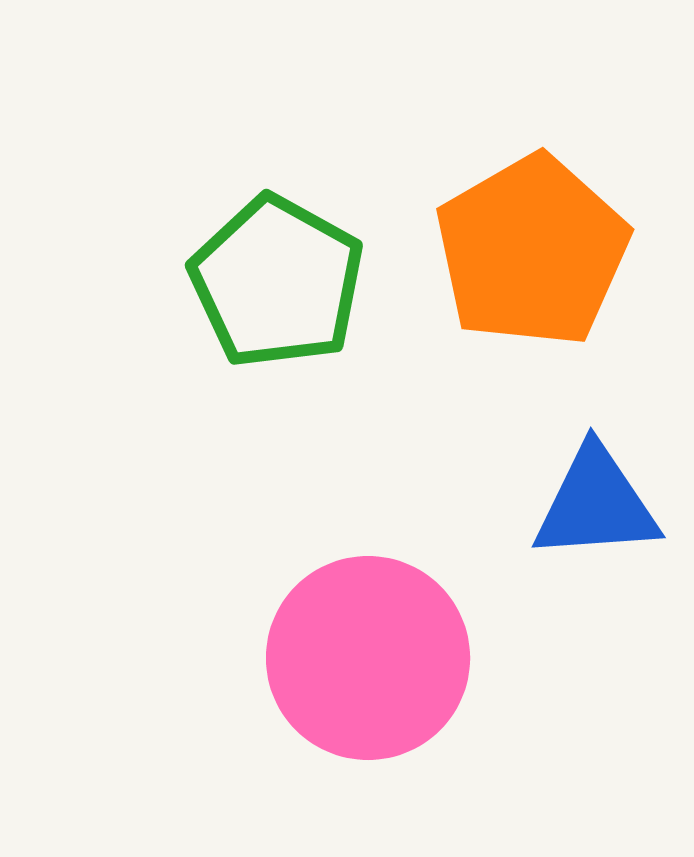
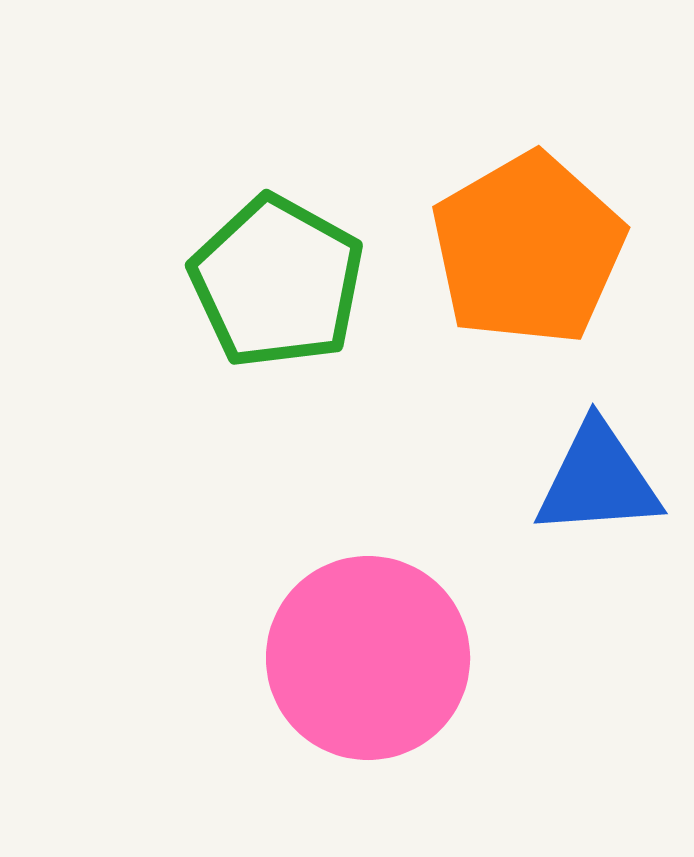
orange pentagon: moved 4 px left, 2 px up
blue triangle: moved 2 px right, 24 px up
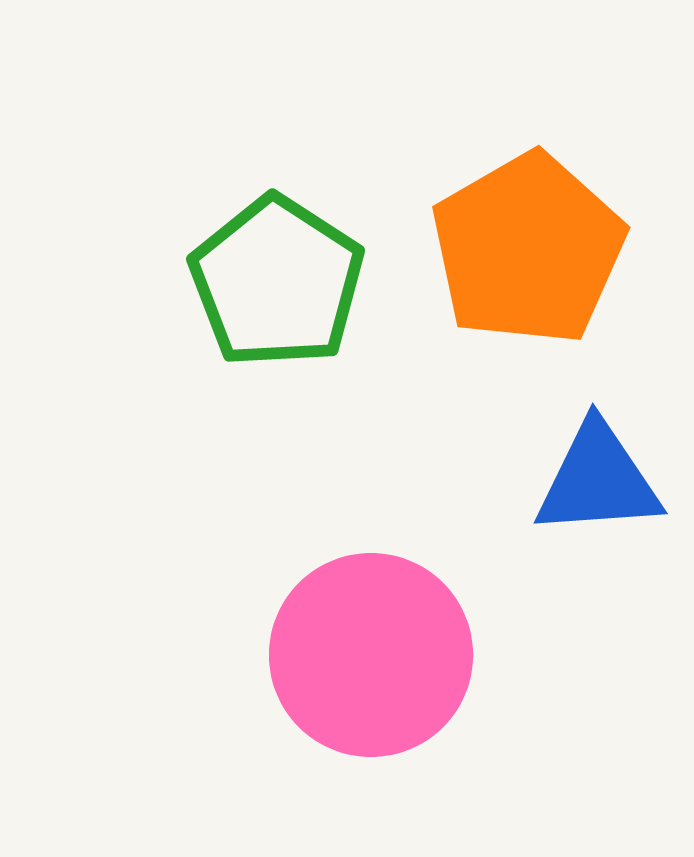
green pentagon: rotated 4 degrees clockwise
pink circle: moved 3 px right, 3 px up
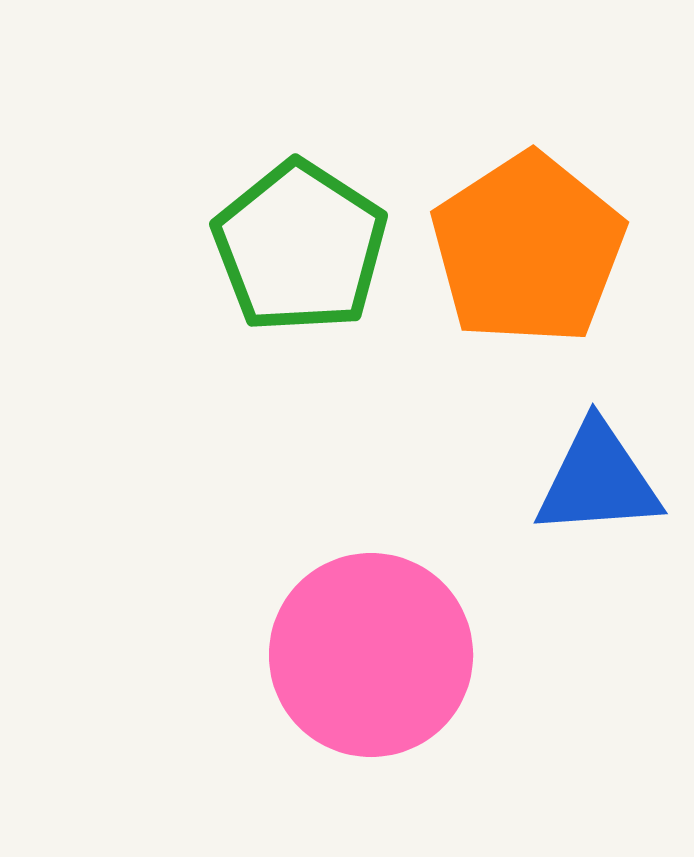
orange pentagon: rotated 3 degrees counterclockwise
green pentagon: moved 23 px right, 35 px up
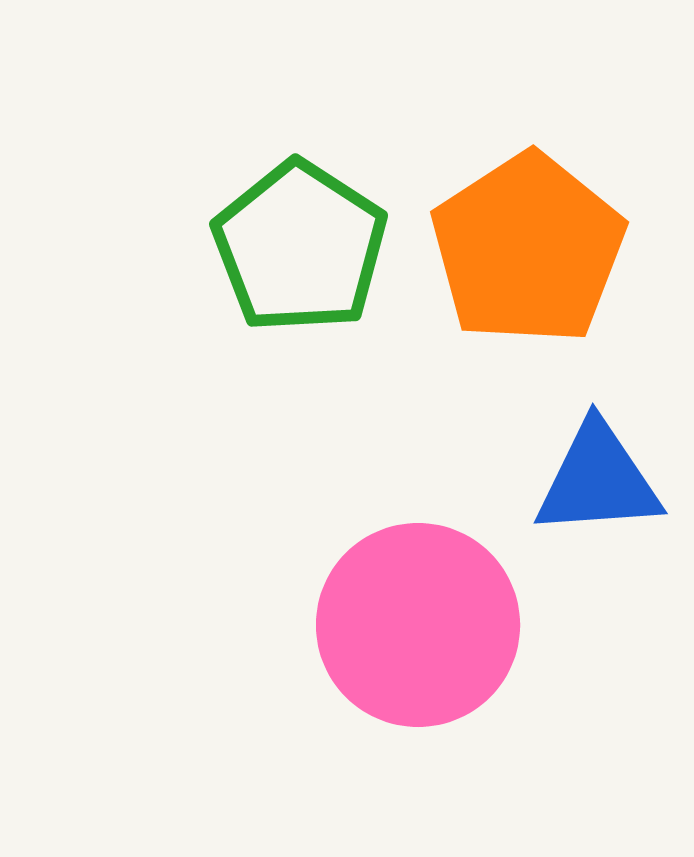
pink circle: moved 47 px right, 30 px up
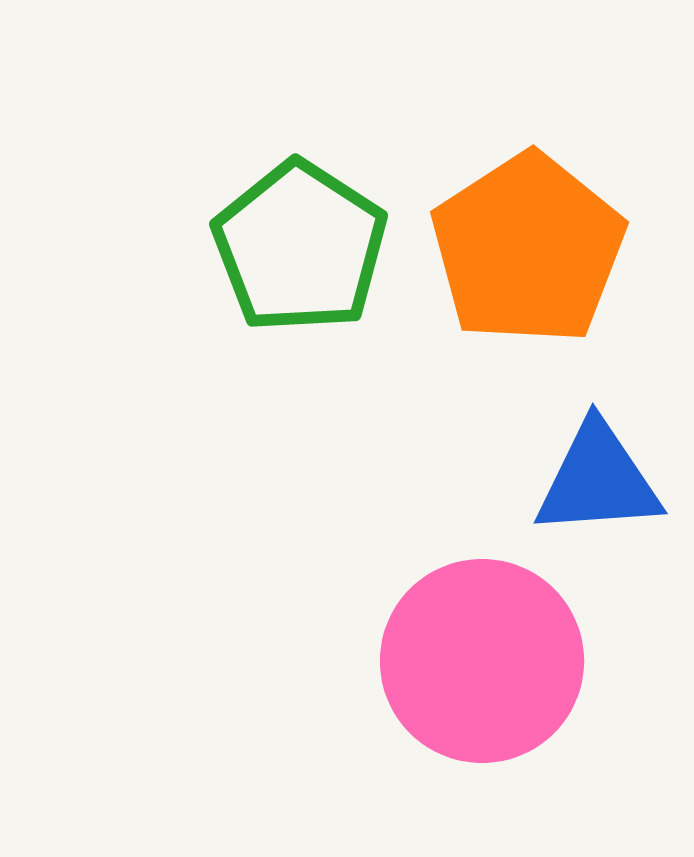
pink circle: moved 64 px right, 36 px down
